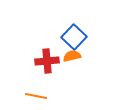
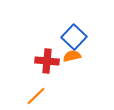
red cross: rotated 10 degrees clockwise
orange line: rotated 55 degrees counterclockwise
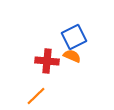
blue square: rotated 20 degrees clockwise
orange semicircle: rotated 36 degrees clockwise
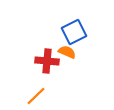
blue square: moved 5 px up
orange semicircle: moved 5 px left, 4 px up
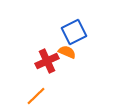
red cross: rotated 30 degrees counterclockwise
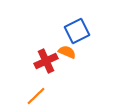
blue square: moved 3 px right, 1 px up
red cross: moved 1 px left
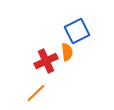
orange semicircle: rotated 60 degrees clockwise
orange line: moved 3 px up
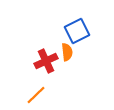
orange line: moved 2 px down
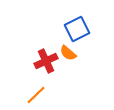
blue square: moved 2 px up
orange semicircle: moved 1 px right, 1 px down; rotated 138 degrees clockwise
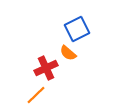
red cross: moved 7 px down
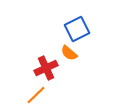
orange semicircle: moved 1 px right
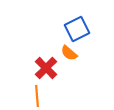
red cross: rotated 20 degrees counterclockwise
orange line: moved 1 px right, 1 px down; rotated 50 degrees counterclockwise
